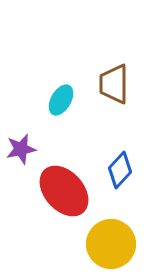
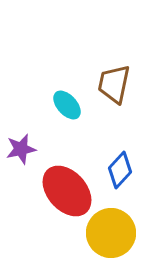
brown trapezoid: rotated 12 degrees clockwise
cyan ellipse: moved 6 px right, 5 px down; rotated 72 degrees counterclockwise
red ellipse: moved 3 px right
yellow circle: moved 11 px up
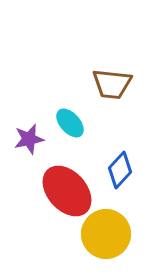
brown trapezoid: moved 2 px left; rotated 96 degrees counterclockwise
cyan ellipse: moved 3 px right, 18 px down
purple star: moved 8 px right, 10 px up
yellow circle: moved 5 px left, 1 px down
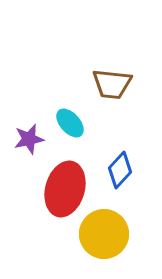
red ellipse: moved 2 px left, 2 px up; rotated 58 degrees clockwise
yellow circle: moved 2 px left
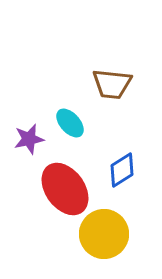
blue diamond: moved 2 px right; rotated 15 degrees clockwise
red ellipse: rotated 52 degrees counterclockwise
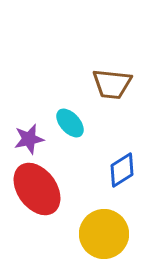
red ellipse: moved 28 px left
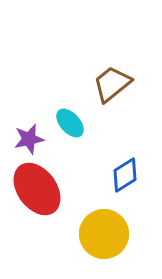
brown trapezoid: rotated 135 degrees clockwise
blue diamond: moved 3 px right, 5 px down
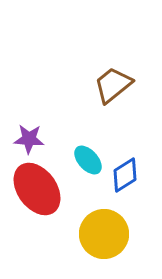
brown trapezoid: moved 1 px right, 1 px down
cyan ellipse: moved 18 px right, 37 px down
purple star: rotated 16 degrees clockwise
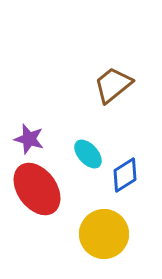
purple star: rotated 12 degrees clockwise
cyan ellipse: moved 6 px up
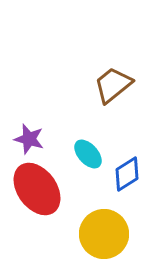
blue diamond: moved 2 px right, 1 px up
